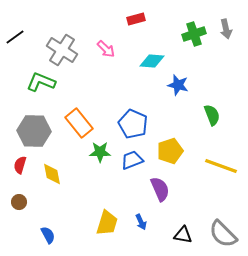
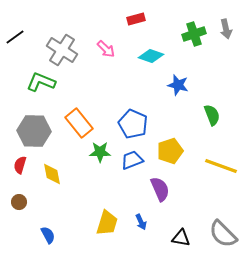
cyan diamond: moved 1 px left, 5 px up; rotated 15 degrees clockwise
black triangle: moved 2 px left, 3 px down
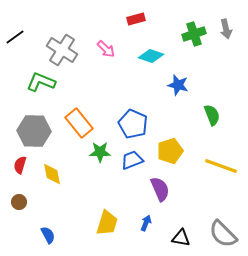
blue arrow: moved 5 px right, 1 px down; rotated 133 degrees counterclockwise
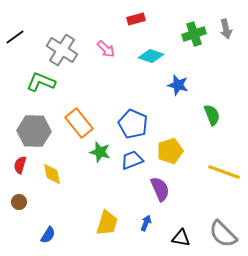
green star: rotated 15 degrees clockwise
yellow line: moved 3 px right, 6 px down
blue semicircle: rotated 60 degrees clockwise
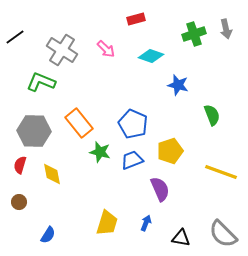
yellow line: moved 3 px left
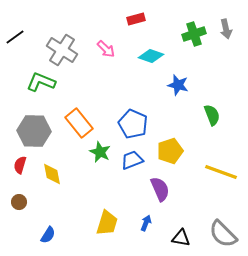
green star: rotated 10 degrees clockwise
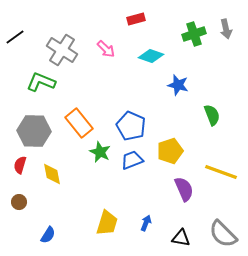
blue pentagon: moved 2 px left, 2 px down
purple semicircle: moved 24 px right
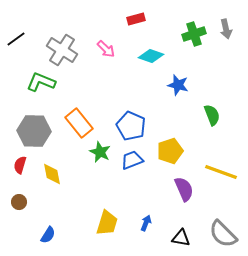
black line: moved 1 px right, 2 px down
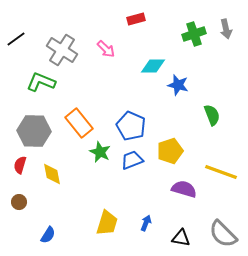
cyan diamond: moved 2 px right, 10 px down; rotated 20 degrees counterclockwise
purple semicircle: rotated 50 degrees counterclockwise
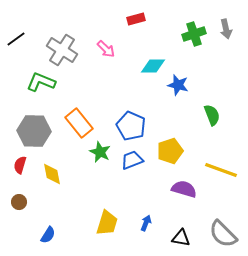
yellow line: moved 2 px up
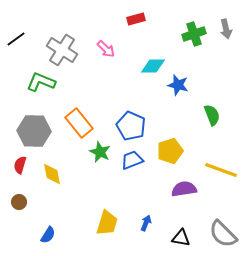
purple semicircle: rotated 25 degrees counterclockwise
